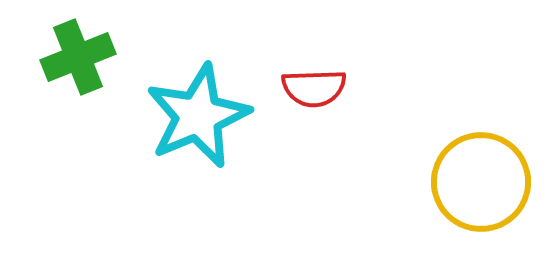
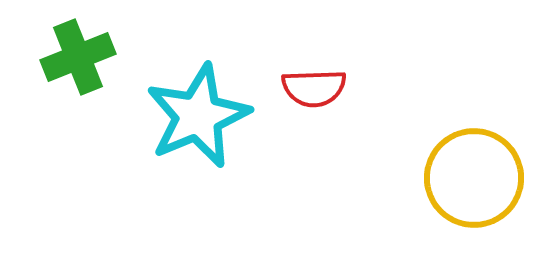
yellow circle: moved 7 px left, 4 px up
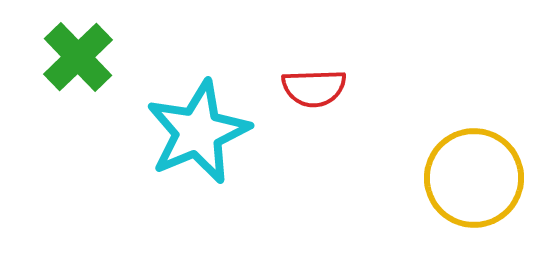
green cross: rotated 22 degrees counterclockwise
cyan star: moved 16 px down
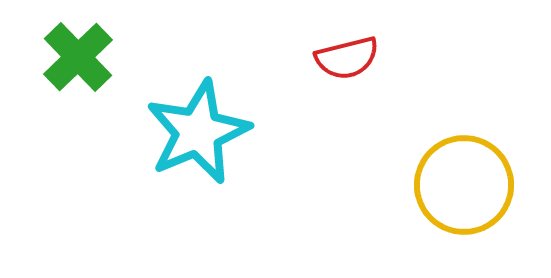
red semicircle: moved 33 px right, 30 px up; rotated 12 degrees counterclockwise
yellow circle: moved 10 px left, 7 px down
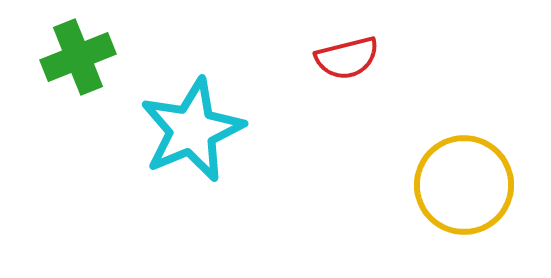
green cross: rotated 22 degrees clockwise
cyan star: moved 6 px left, 2 px up
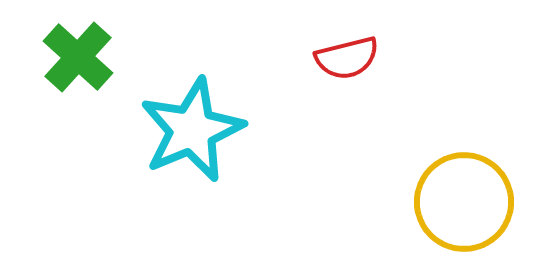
green cross: rotated 26 degrees counterclockwise
yellow circle: moved 17 px down
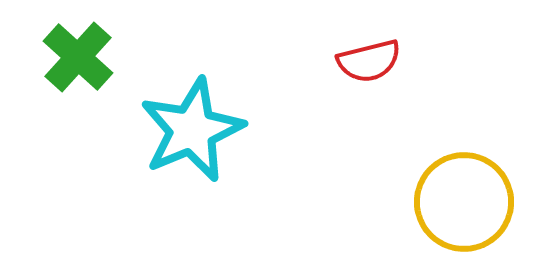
red semicircle: moved 22 px right, 3 px down
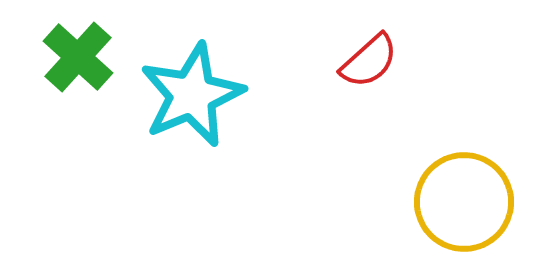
red semicircle: rotated 28 degrees counterclockwise
cyan star: moved 35 px up
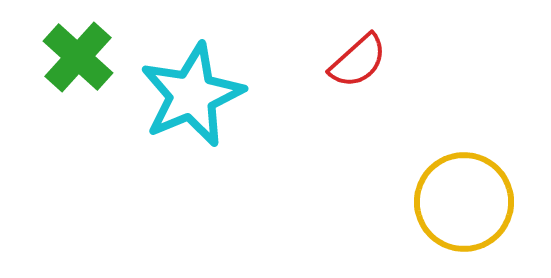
red semicircle: moved 11 px left
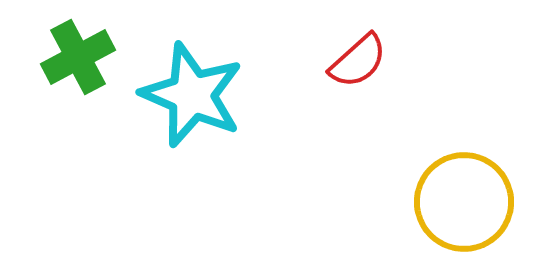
green cross: rotated 20 degrees clockwise
cyan star: rotated 26 degrees counterclockwise
